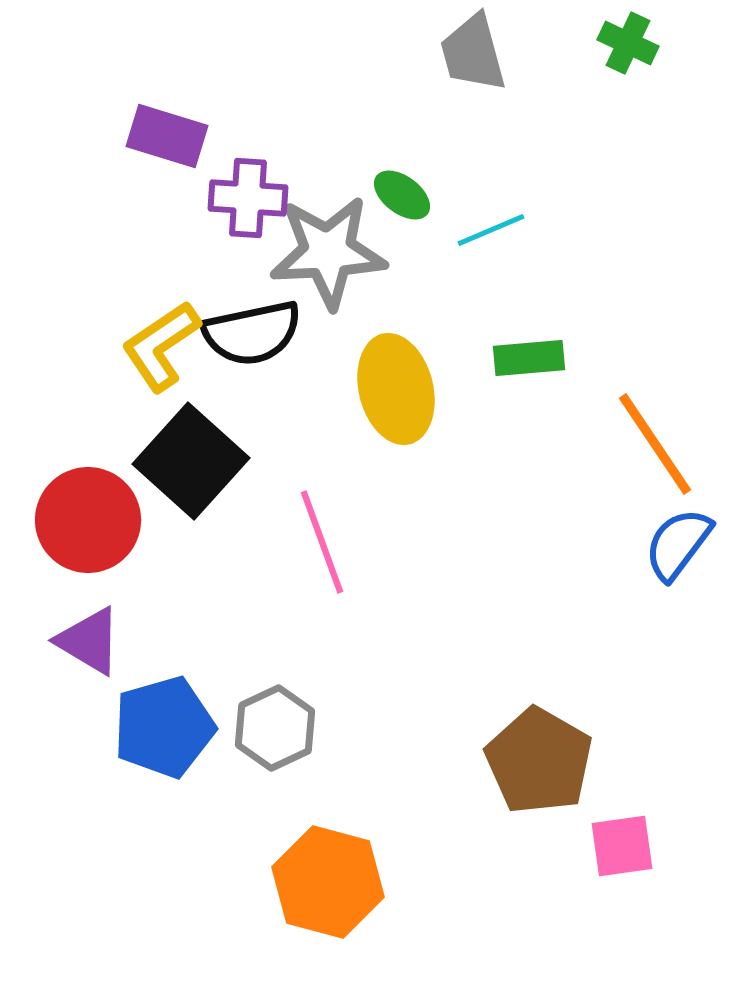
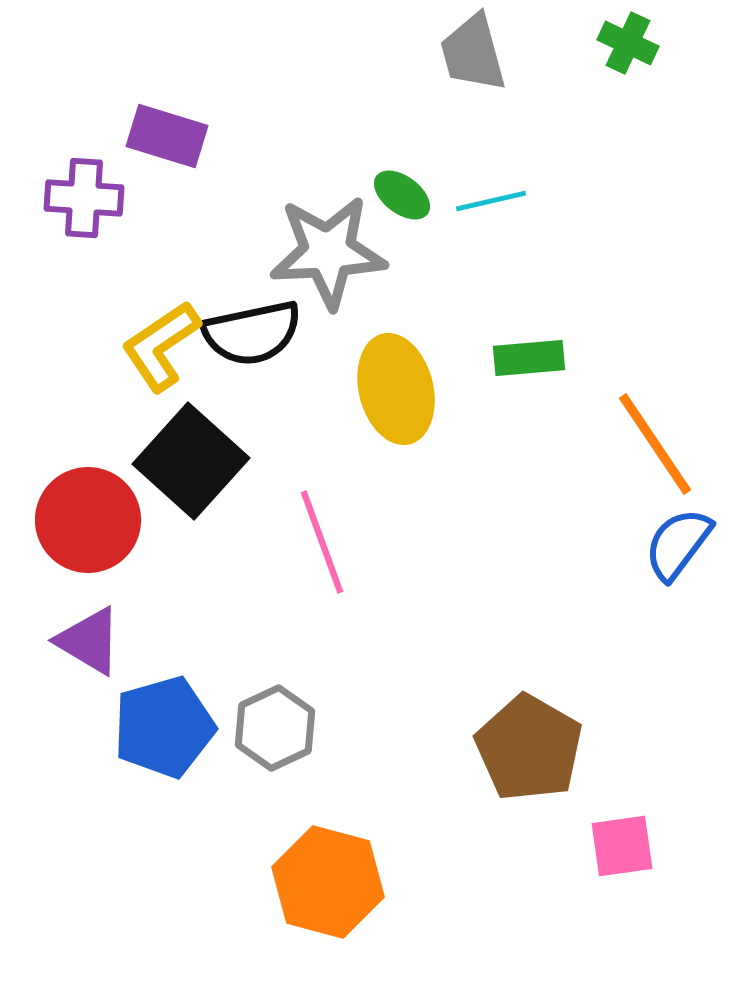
purple cross: moved 164 px left
cyan line: moved 29 px up; rotated 10 degrees clockwise
brown pentagon: moved 10 px left, 13 px up
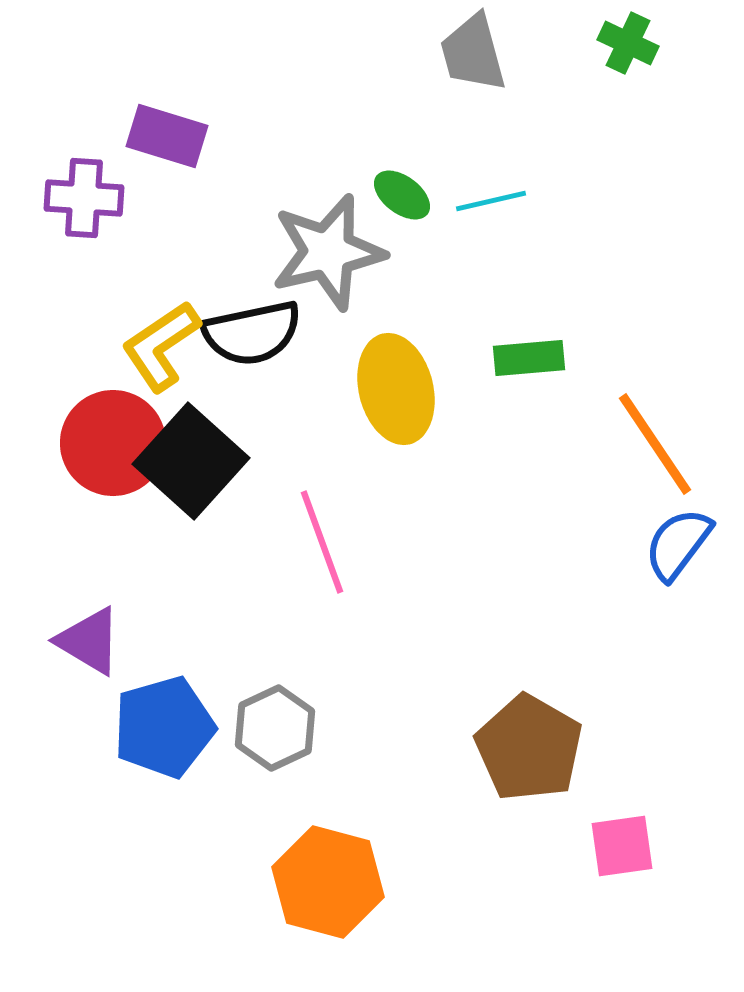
gray star: rotated 10 degrees counterclockwise
red circle: moved 25 px right, 77 px up
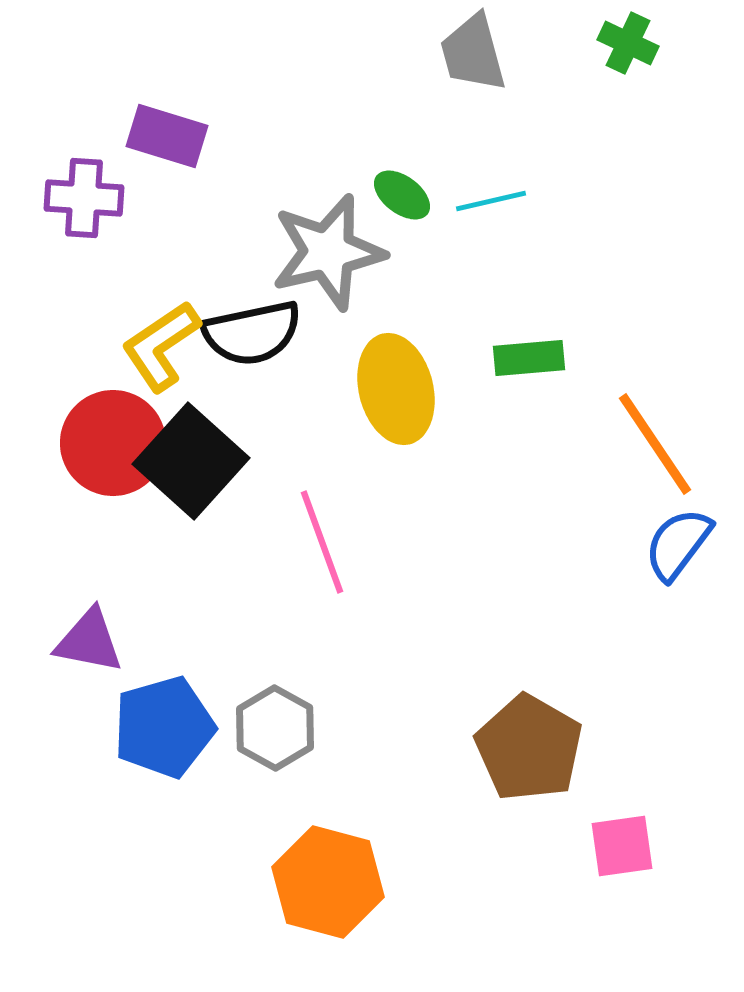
purple triangle: rotated 20 degrees counterclockwise
gray hexagon: rotated 6 degrees counterclockwise
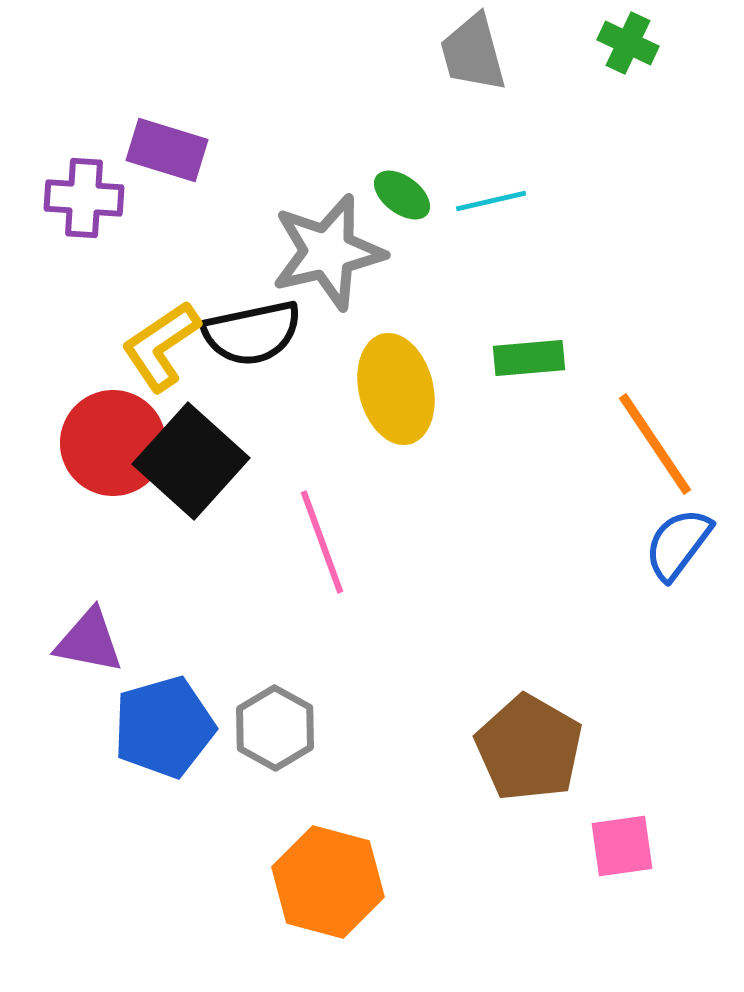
purple rectangle: moved 14 px down
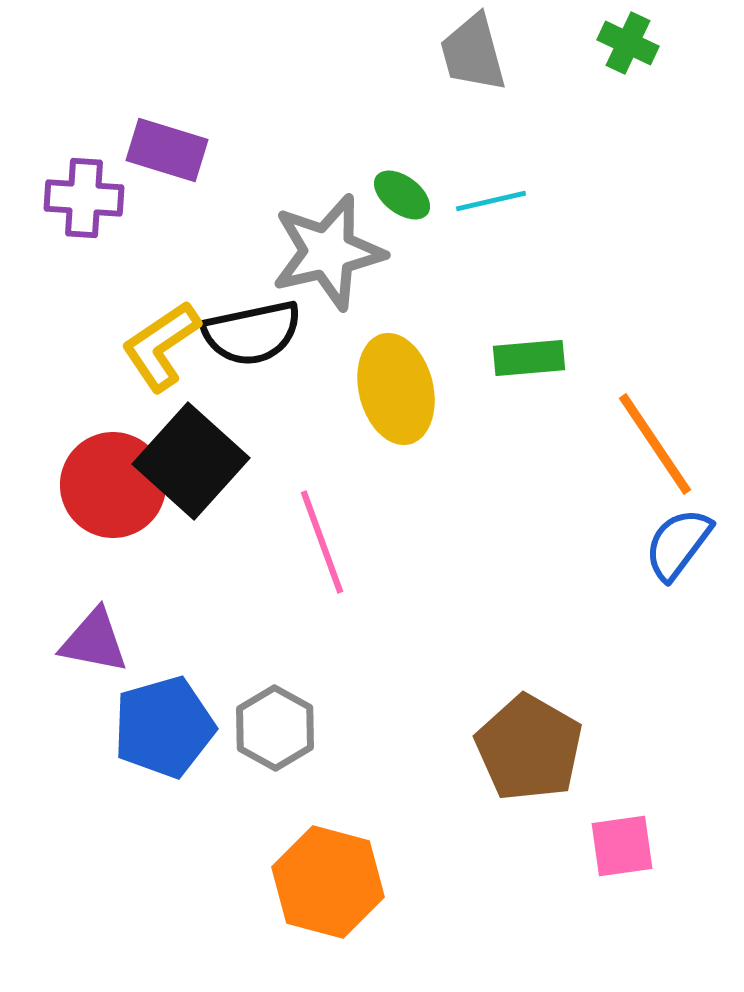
red circle: moved 42 px down
purple triangle: moved 5 px right
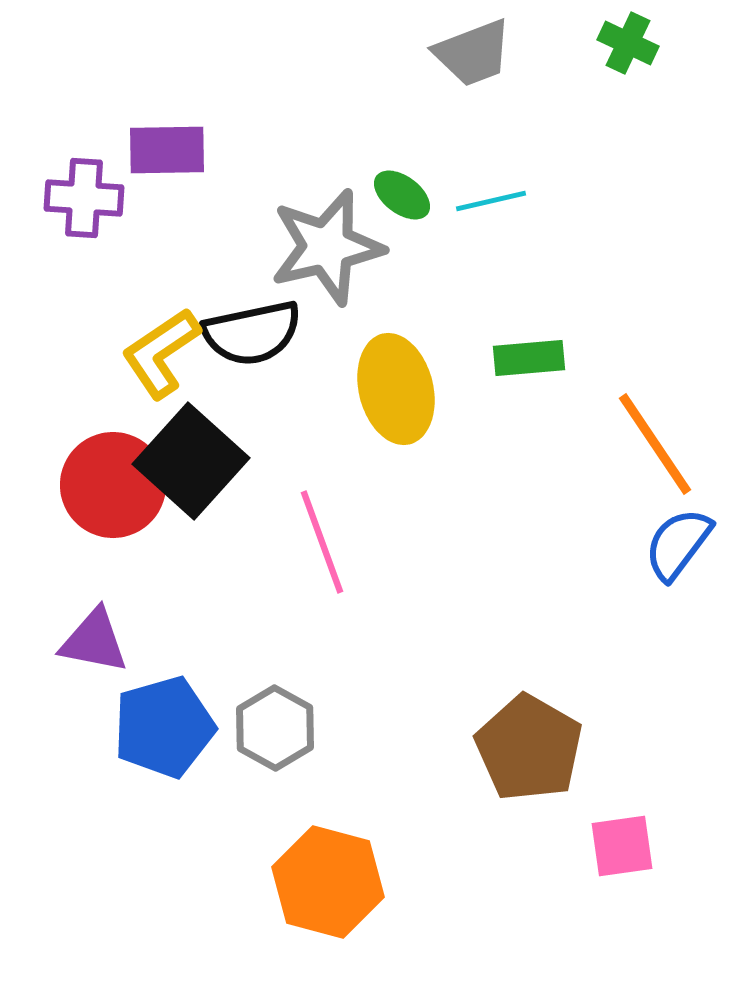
gray trapezoid: rotated 96 degrees counterclockwise
purple rectangle: rotated 18 degrees counterclockwise
gray star: moved 1 px left, 5 px up
yellow L-shape: moved 7 px down
